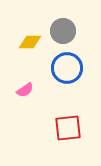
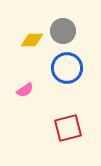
yellow diamond: moved 2 px right, 2 px up
red square: rotated 8 degrees counterclockwise
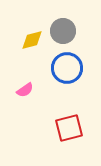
yellow diamond: rotated 15 degrees counterclockwise
red square: moved 1 px right
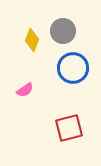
yellow diamond: rotated 55 degrees counterclockwise
blue circle: moved 6 px right
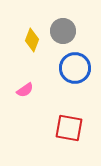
blue circle: moved 2 px right
red square: rotated 24 degrees clockwise
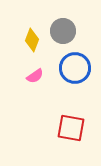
pink semicircle: moved 10 px right, 14 px up
red square: moved 2 px right
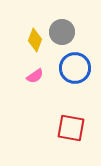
gray circle: moved 1 px left, 1 px down
yellow diamond: moved 3 px right
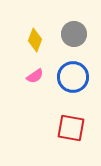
gray circle: moved 12 px right, 2 px down
blue circle: moved 2 px left, 9 px down
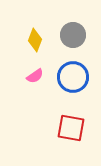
gray circle: moved 1 px left, 1 px down
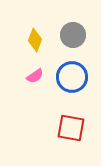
blue circle: moved 1 px left
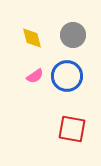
yellow diamond: moved 3 px left, 2 px up; rotated 35 degrees counterclockwise
blue circle: moved 5 px left, 1 px up
red square: moved 1 px right, 1 px down
